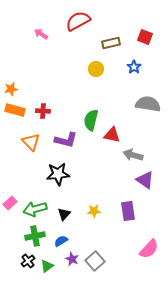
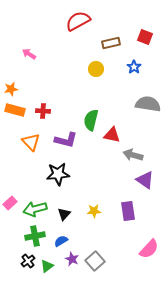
pink arrow: moved 12 px left, 20 px down
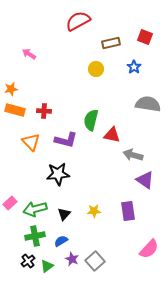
red cross: moved 1 px right
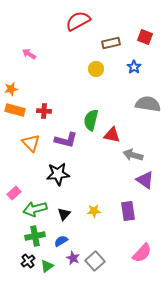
orange triangle: moved 1 px down
pink rectangle: moved 4 px right, 10 px up
pink semicircle: moved 7 px left, 4 px down
purple star: moved 1 px right, 1 px up
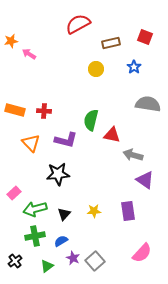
red semicircle: moved 3 px down
orange star: moved 48 px up
black cross: moved 13 px left
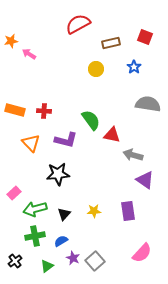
green semicircle: rotated 130 degrees clockwise
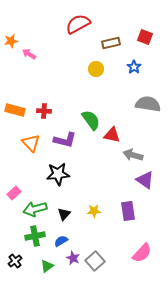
purple L-shape: moved 1 px left
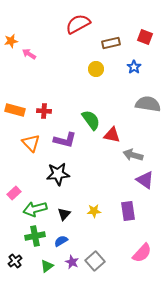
purple star: moved 1 px left, 4 px down
